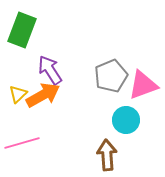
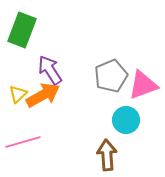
pink line: moved 1 px right, 1 px up
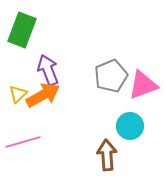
purple arrow: moved 2 px left; rotated 12 degrees clockwise
cyan circle: moved 4 px right, 6 px down
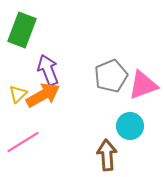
pink line: rotated 16 degrees counterclockwise
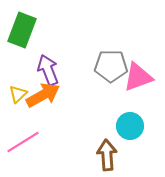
gray pentagon: moved 10 px up; rotated 24 degrees clockwise
pink triangle: moved 5 px left, 8 px up
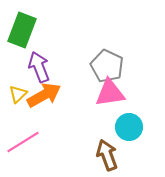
gray pentagon: moved 4 px left; rotated 24 degrees clockwise
purple arrow: moved 9 px left, 3 px up
pink triangle: moved 28 px left, 16 px down; rotated 12 degrees clockwise
orange arrow: moved 1 px right
cyan circle: moved 1 px left, 1 px down
brown arrow: rotated 16 degrees counterclockwise
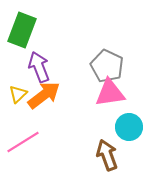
orange arrow: rotated 8 degrees counterclockwise
